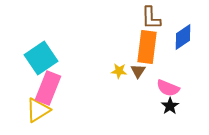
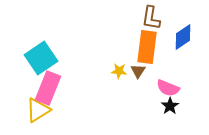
brown L-shape: rotated 10 degrees clockwise
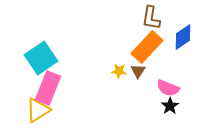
orange rectangle: rotated 36 degrees clockwise
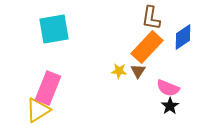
cyan square: moved 13 px right, 29 px up; rotated 24 degrees clockwise
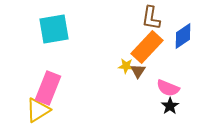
blue diamond: moved 1 px up
yellow star: moved 7 px right, 5 px up
